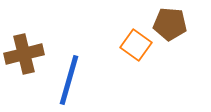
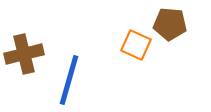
orange square: rotated 12 degrees counterclockwise
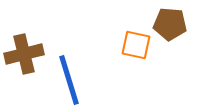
orange square: rotated 12 degrees counterclockwise
blue line: rotated 33 degrees counterclockwise
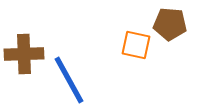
brown cross: rotated 12 degrees clockwise
blue line: rotated 12 degrees counterclockwise
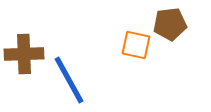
brown pentagon: rotated 12 degrees counterclockwise
